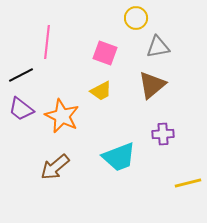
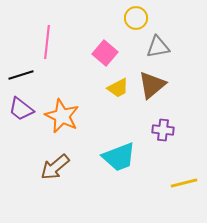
pink square: rotated 20 degrees clockwise
black line: rotated 10 degrees clockwise
yellow trapezoid: moved 17 px right, 3 px up
purple cross: moved 4 px up; rotated 10 degrees clockwise
yellow line: moved 4 px left
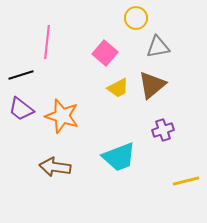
orange star: rotated 8 degrees counterclockwise
purple cross: rotated 25 degrees counterclockwise
brown arrow: rotated 48 degrees clockwise
yellow line: moved 2 px right, 2 px up
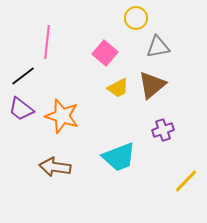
black line: moved 2 px right, 1 px down; rotated 20 degrees counterclockwise
yellow line: rotated 32 degrees counterclockwise
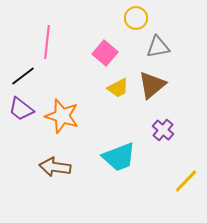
purple cross: rotated 30 degrees counterclockwise
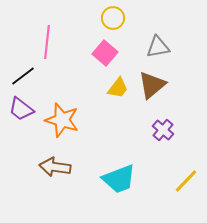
yellow circle: moved 23 px left
yellow trapezoid: rotated 25 degrees counterclockwise
orange star: moved 4 px down
cyan trapezoid: moved 22 px down
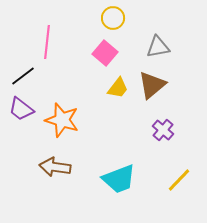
yellow line: moved 7 px left, 1 px up
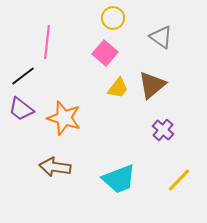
gray triangle: moved 3 px right, 10 px up; rotated 45 degrees clockwise
orange star: moved 2 px right, 2 px up
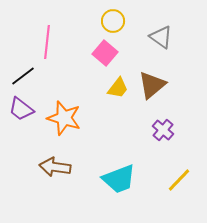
yellow circle: moved 3 px down
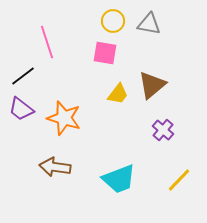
gray triangle: moved 12 px left, 13 px up; rotated 25 degrees counterclockwise
pink line: rotated 24 degrees counterclockwise
pink square: rotated 30 degrees counterclockwise
yellow trapezoid: moved 6 px down
